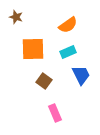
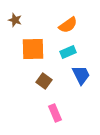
brown star: moved 1 px left, 3 px down
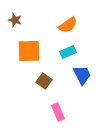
orange square: moved 4 px left, 2 px down
blue trapezoid: moved 1 px right
pink rectangle: moved 3 px right, 1 px up
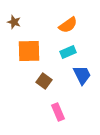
brown star: moved 1 px left, 2 px down
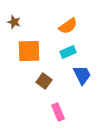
orange semicircle: moved 1 px down
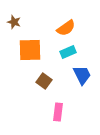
orange semicircle: moved 2 px left, 2 px down
orange square: moved 1 px right, 1 px up
pink rectangle: rotated 30 degrees clockwise
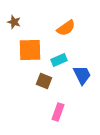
cyan rectangle: moved 9 px left, 8 px down
brown square: rotated 14 degrees counterclockwise
pink rectangle: rotated 12 degrees clockwise
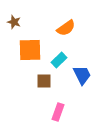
cyan rectangle: rotated 21 degrees counterclockwise
brown square: rotated 21 degrees counterclockwise
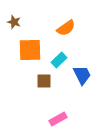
pink rectangle: moved 7 px down; rotated 42 degrees clockwise
